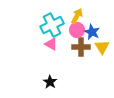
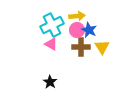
yellow arrow: rotated 56 degrees clockwise
blue star: moved 3 px left, 2 px up
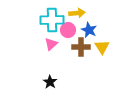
yellow arrow: moved 3 px up
cyan cross: moved 5 px up; rotated 25 degrees clockwise
pink circle: moved 9 px left
pink triangle: rotated 48 degrees clockwise
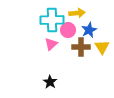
blue star: rotated 21 degrees clockwise
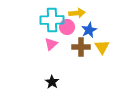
pink circle: moved 1 px left, 3 px up
black star: moved 2 px right
